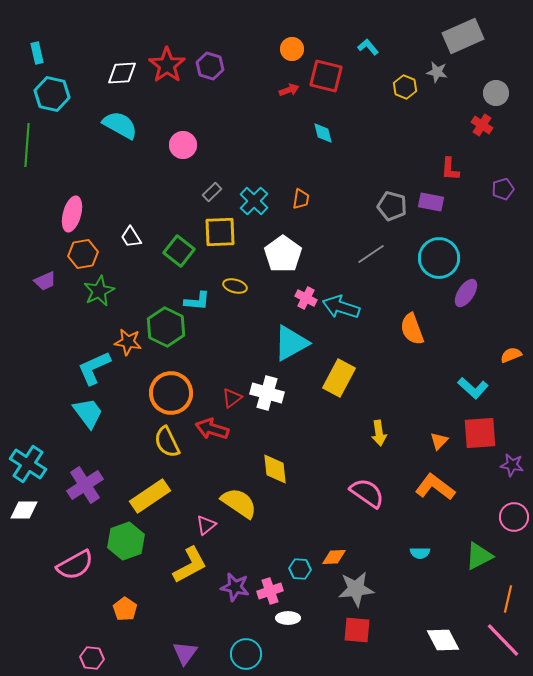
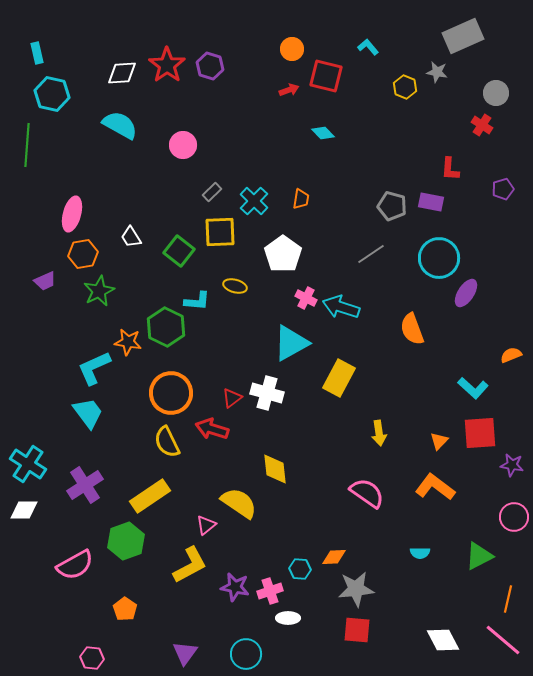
cyan diamond at (323, 133): rotated 30 degrees counterclockwise
pink line at (503, 640): rotated 6 degrees counterclockwise
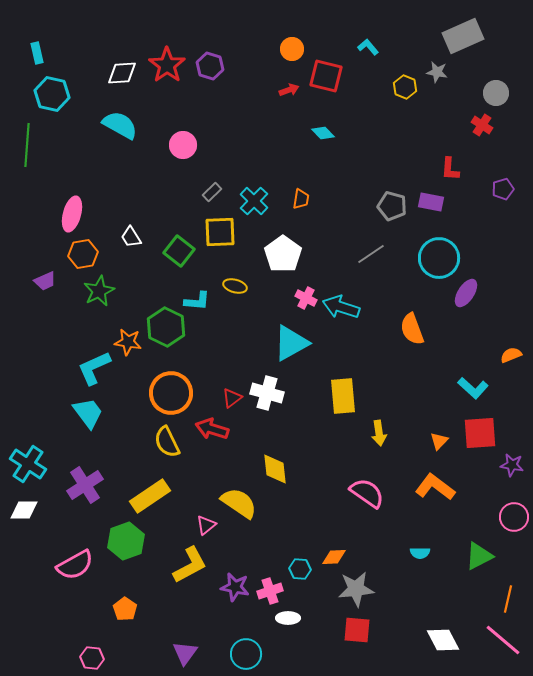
yellow rectangle at (339, 378): moved 4 px right, 18 px down; rotated 33 degrees counterclockwise
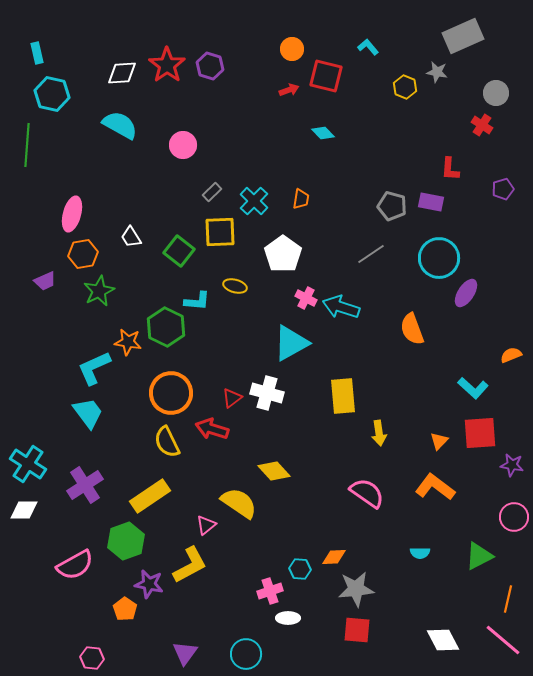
yellow diamond at (275, 469): moved 1 px left, 2 px down; rotated 36 degrees counterclockwise
purple star at (235, 587): moved 86 px left, 3 px up
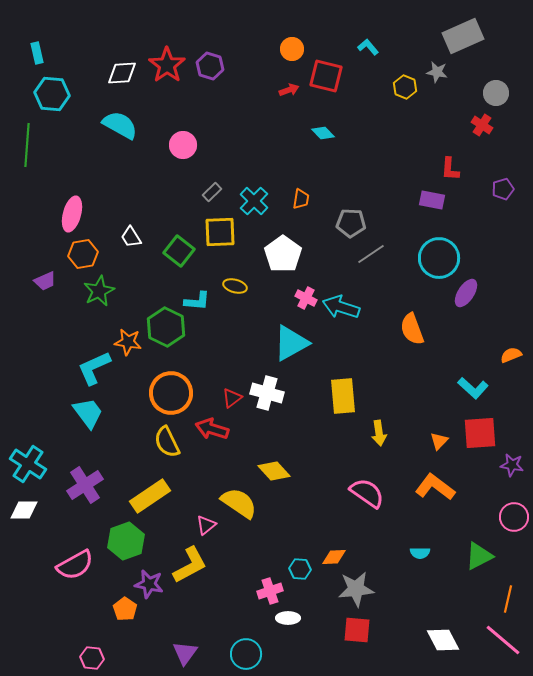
cyan hexagon at (52, 94): rotated 8 degrees counterclockwise
purple rectangle at (431, 202): moved 1 px right, 2 px up
gray pentagon at (392, 206): moved 41 px left, 17 px down; rotated 12 degrees counterclockwise
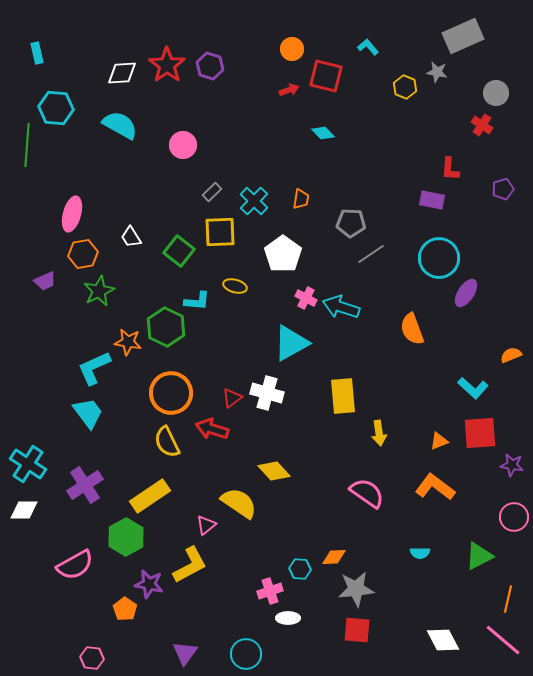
cyan hexagon at (52, 94): moved 4 px right, 14 px down
orange triangle at (439, 441): rotated 24 degrees clockwise
green hexagon at (126, 541): moved 4 px up; rotated 9 degrees counterclockwise
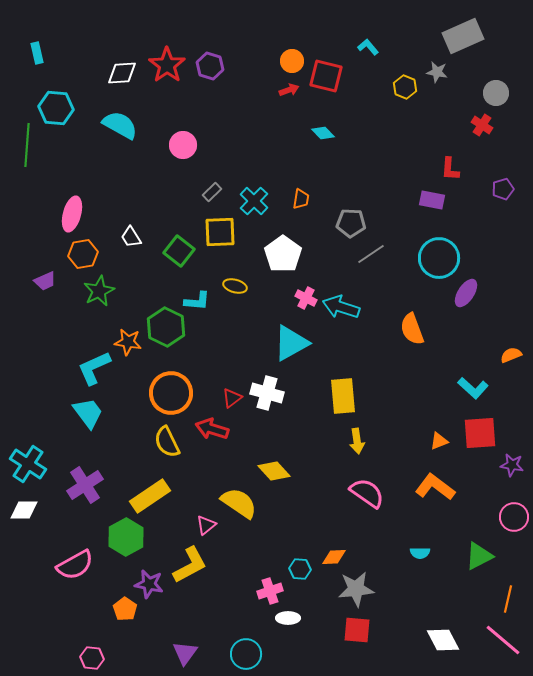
orange circle at (292, 49): moved 12 px down
yellow arrow at (379, 433): moved 22 px left, 8 px down
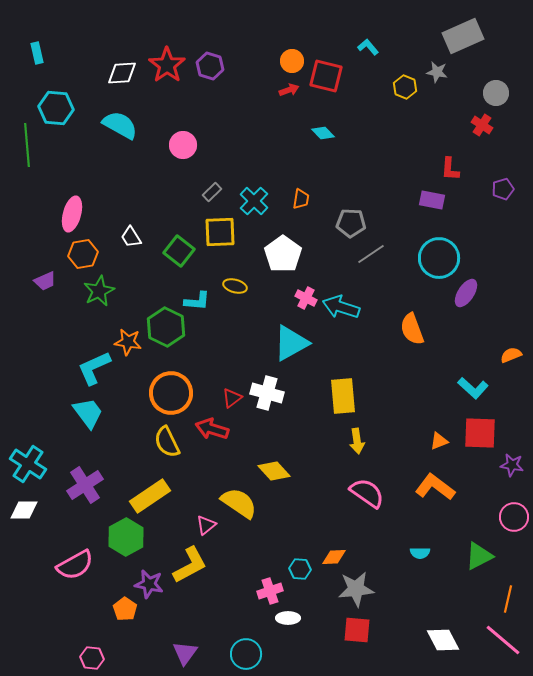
green line at (27, 145): rotated 9 degrees counterclockwise
red square at (480, 433): rotated 6 degrees clockwise
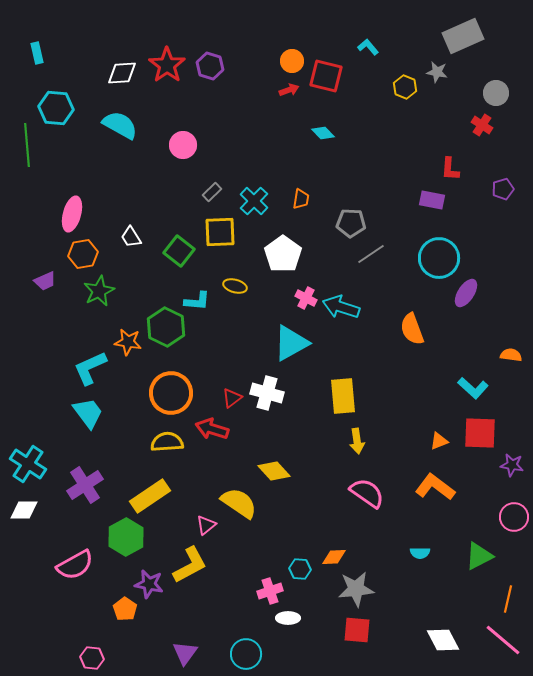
orange semicircle at (511, 355): rotated 30 degrees clockwise
cyan L-shape at (94, 368): moved 4 px left
yellow semicircle at (167, 442): rotated 112 degrees clockwise
